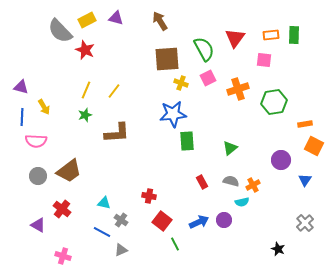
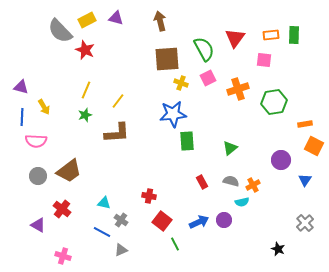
brown arrow at (160, 21): rotated 18 degrees clockwise
yellow line at (114, 91): moved 4 px right, 10 px down
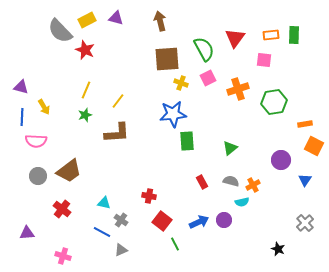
purple triangle at (38, 225): moved 11 px left, 8 px down; rotated 35 degrees counterclockwise
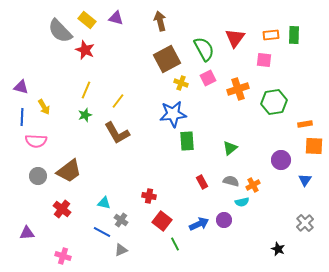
yellow rectangle at (87, 20): rotated 66 degrees clockwise
brown square at (167, 59): rotated 24 degrees counterclockwise
brown L-shape at (117, 133): rotated 64 degrees clockwise
orange square at (314, 146): rotated 24 degrees counterclockwise
blue arrow at (199, 222): moved 2 px down
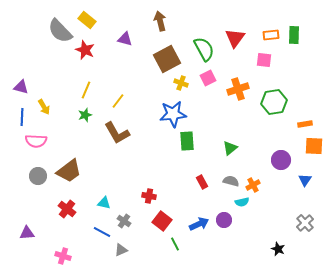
purple triangle at (116, 18): moved 9 px right, 21 px down
red cross at (62, 209): moved 5 px right
gray cross at (121, 220): moved 3 px right, 1 px down
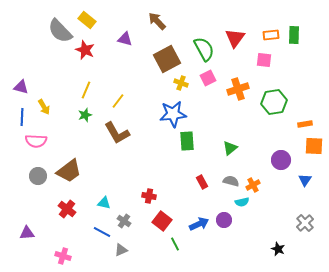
brown arrow at (160, 21): moved 3 px left; rotated 30 degrees counterclockwise
